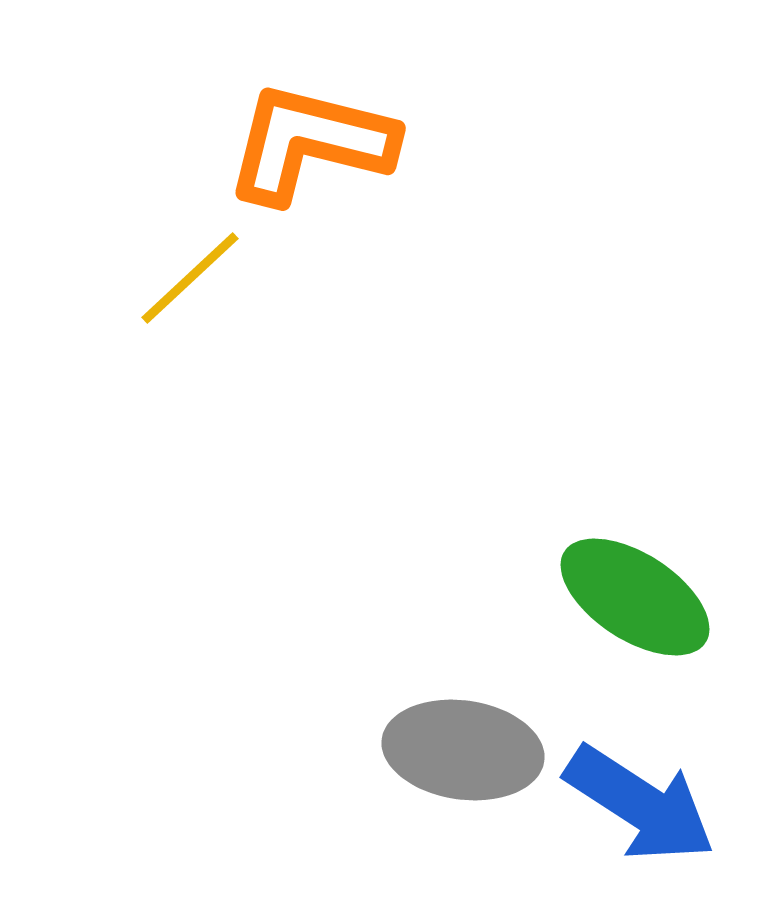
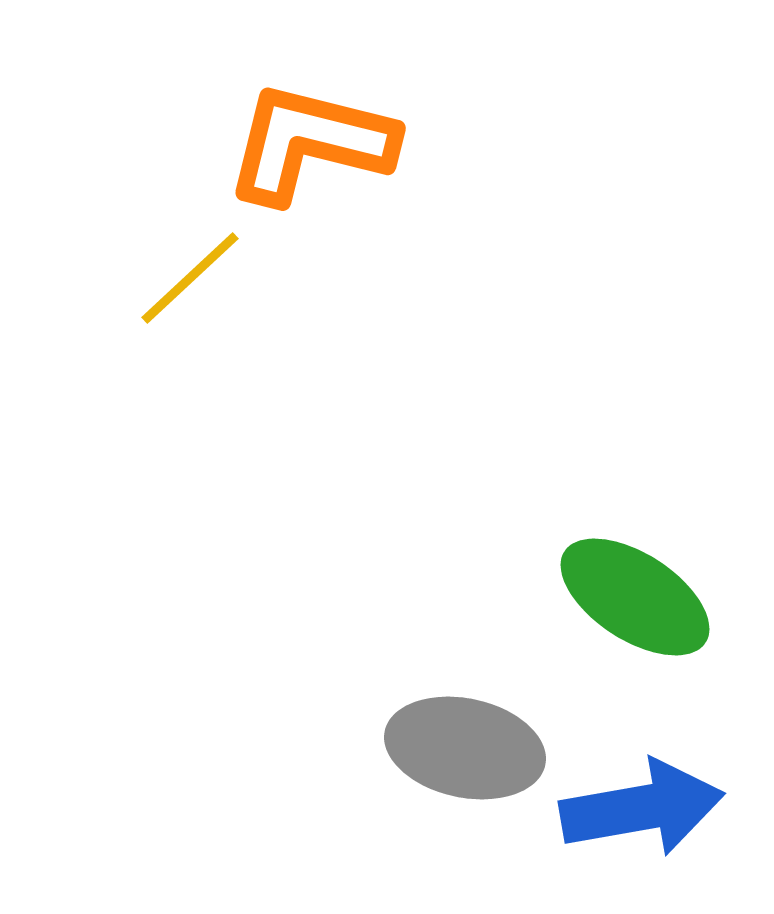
gray ellipse: moved 2 px right, 2 px up; rotated 4 degrees clockwise
blue arrow: moved 2 px right, 4 px down; rotated 43 degrees counterclockwise
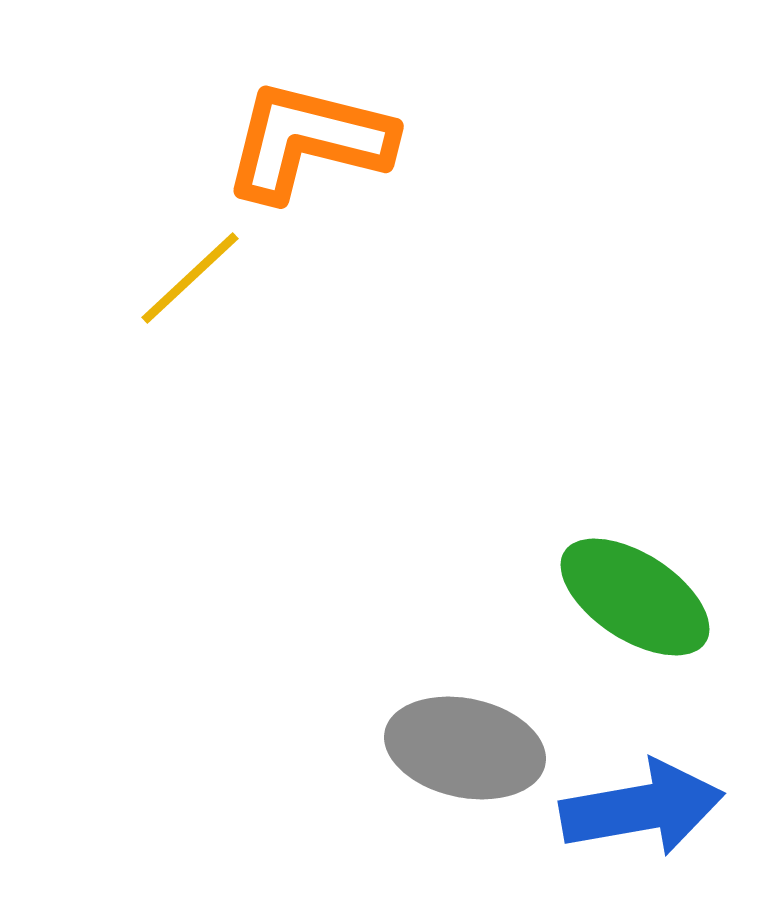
orange L-shape: moved 2 px left, 2 px up
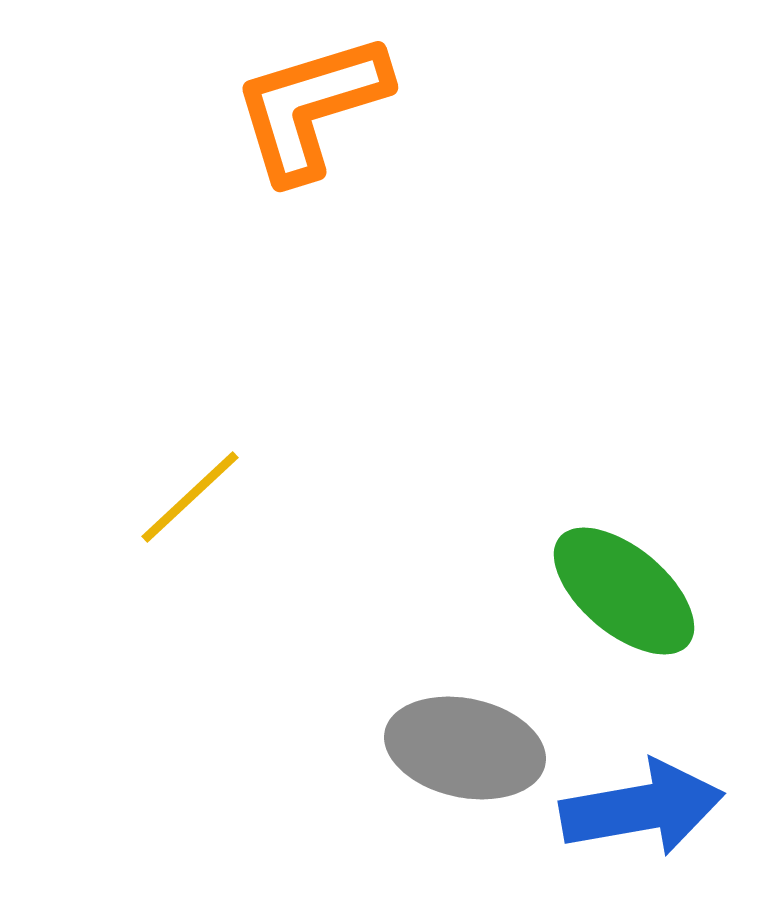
orange L-shape: moved 3 px right, 34 px up; rotated 31 degrees counterclockwise
yellow line: moved 219 px down
green ellipse: moved 11 px left, 6 px up; rotated 7 degrees clockwise
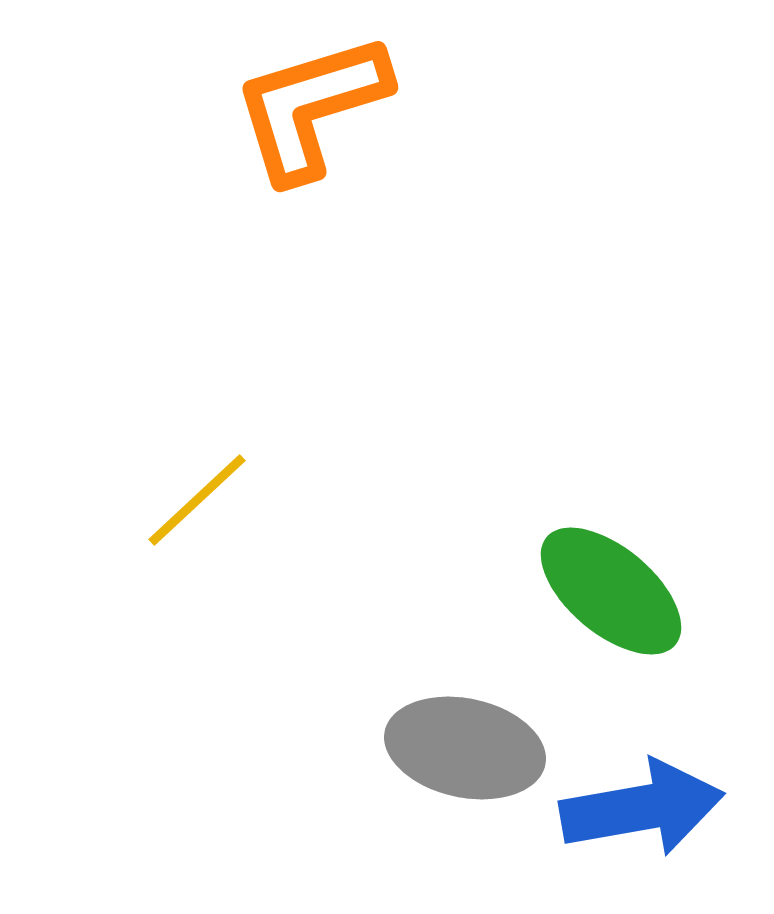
yellow line: moved 7 px right, 3 px down
green ellipse: moved 13 px left
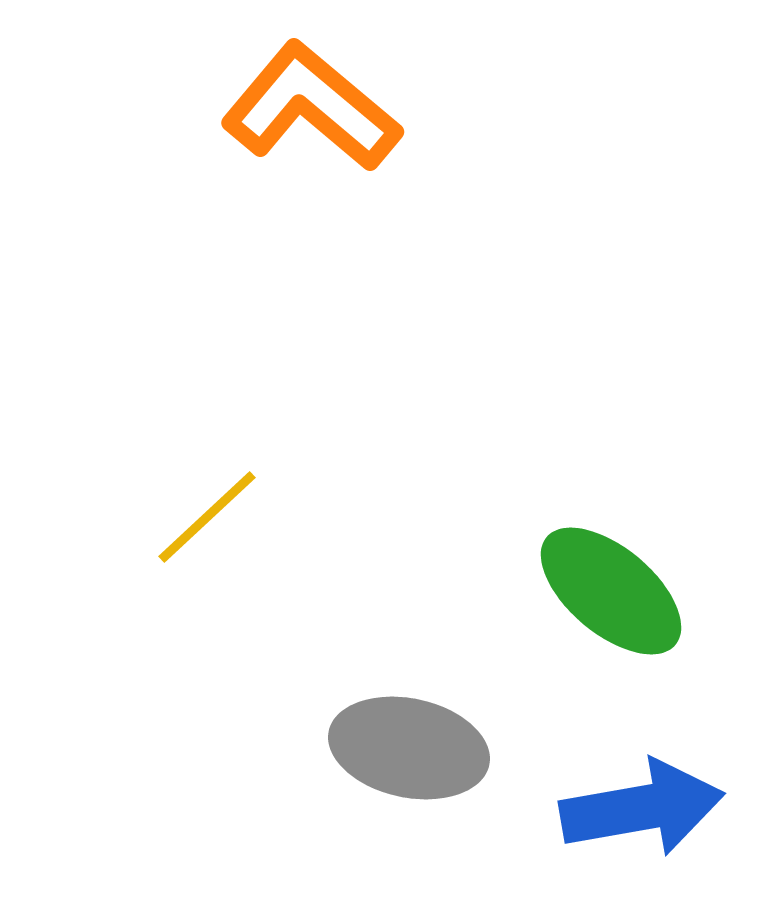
orange L-shape: rotated 57 degrees clockwise
yellow line: moved 10 px right, 17 px down
gray ellipse: moved 56 px left
